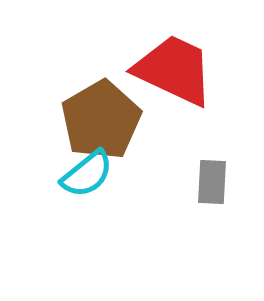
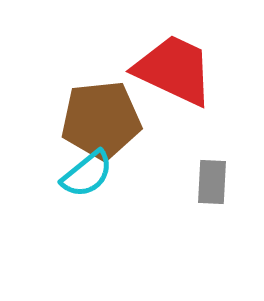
brown pentagon: rotated 24 degrees clockwise
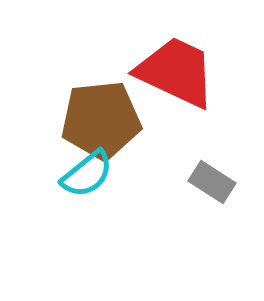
red trapezoid: moved 2 px right, 2 px down
gray rectangle: rotated 60 degrees counterclockwise
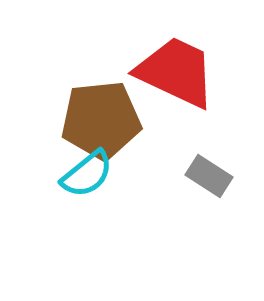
gray rectangle: moved 3 px left, 6 px up
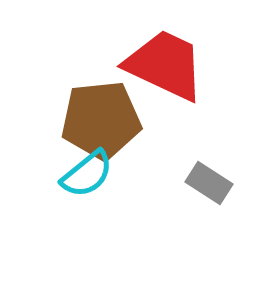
red trapezoid: moved 11 px left, 7 px up
gray rectangle: moved 7 px down
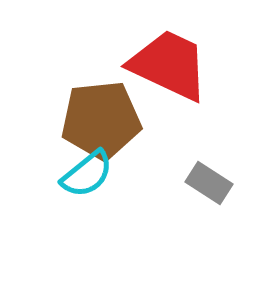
red trapezoid: moved 4 px right
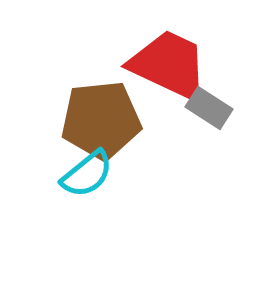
gray rectangle: moved 75 px up
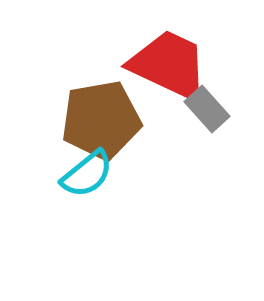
gray rectangle: moved 2 px left, 1 px down; rotated 15 degrees clockwise
brown pentagon: rotated 4 degrees counterclockwise
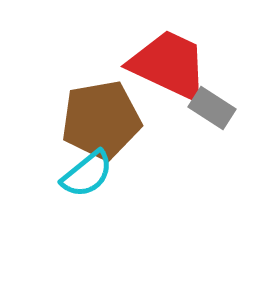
gray rectangle: moved 5 px right, 1 px up; rotated 15 degrees counterclockwise
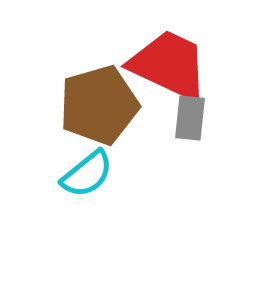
gray rectangle: moved 22 px left, 10 px down; rotated 63 degrees clockwise
brown pentagon: moved 2 px left, 15 px up; rotated 6 degrees counterclockwise
